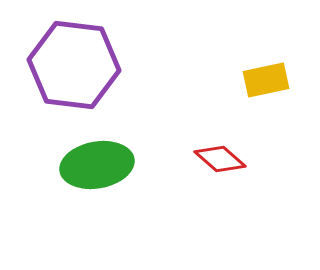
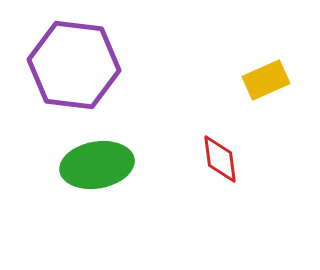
yellow rectangle: rotated 12 degrees counterclockwise
red diamond: rotated 42 degrees clockwise
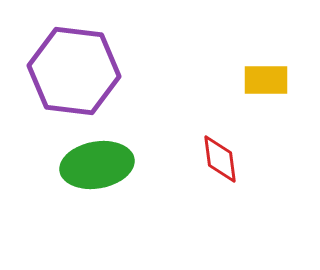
purple hexagon: moved 6 px down
yellow rectangle: rotated 24 degrees clockwise
